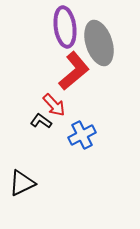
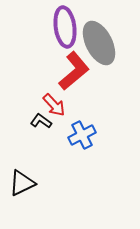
gray ellipse: rotated 9 degrees counterclockwise
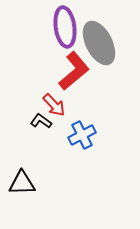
black triangle: rotated 24 degrees clockwise
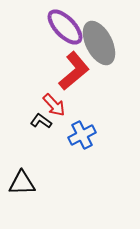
purple ellipse: rotated 36 degrees counterclockwise
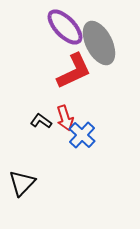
red L-shape: rotated 15 degrees clockwise
red arrow: moved 11 px right, 13 px down; rotated 25 degrees clockwise
blue cross: rotated 20 degrees counterclockwise
black triangle: rotated 44 degrees counterclockwise
